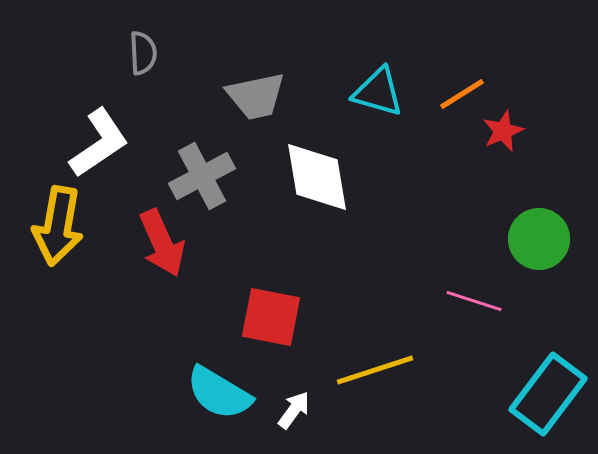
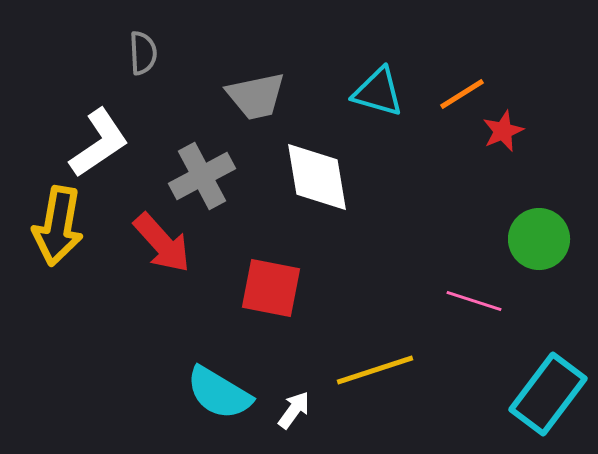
red arrow: rotated 18 degrees counterclockwise
red square: moved 29 px up
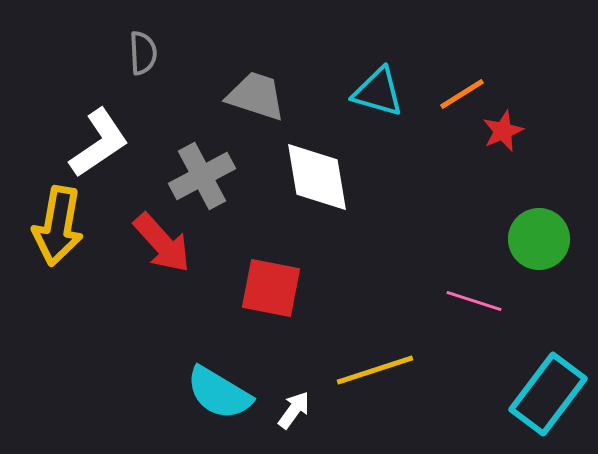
gray trapezoid: rotated 150 degrees counterclockwise
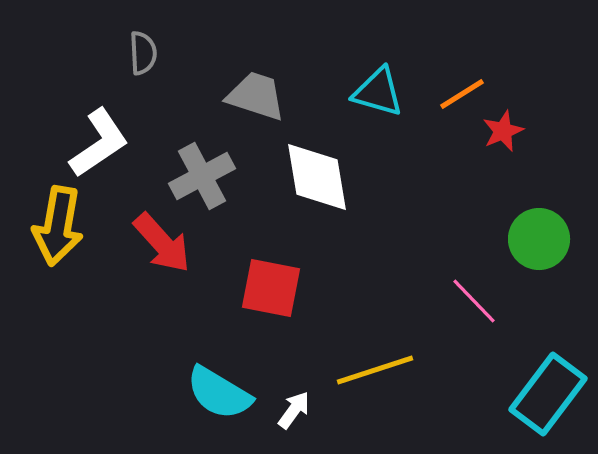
pink line: rotated 28 degrees clockwise
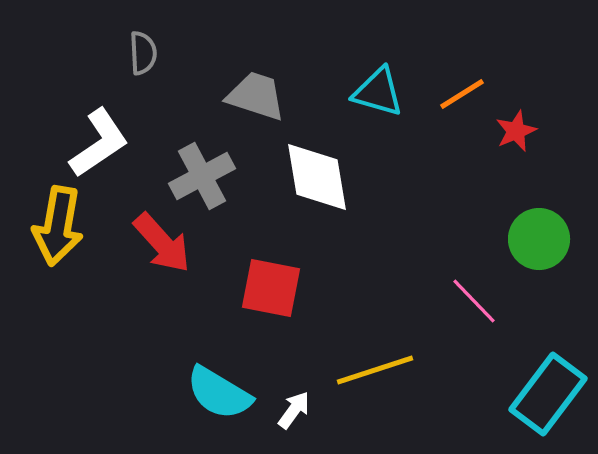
red star: moved 13 px right
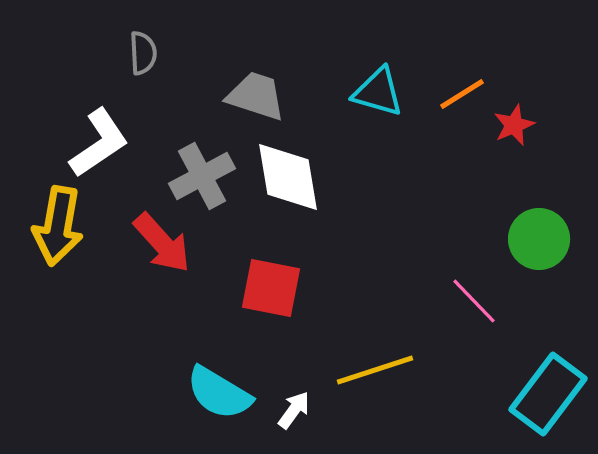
red star: moved 2 px left, 6 px up
white diamond: moved 29 px left
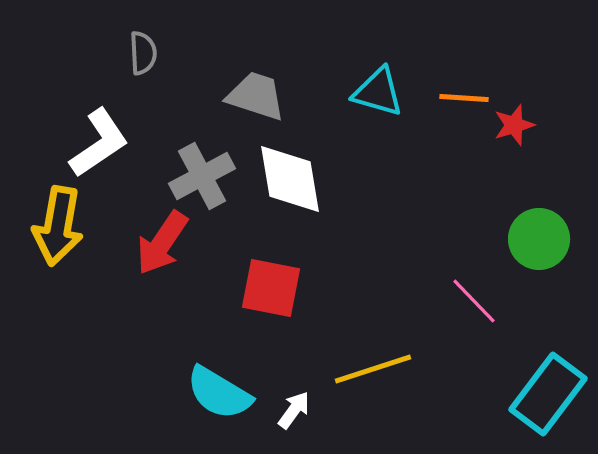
orange line: moved 2 px right, 4 px down; rotated 36 degrees clockwise
red star: rotated 6 degrees clockwise
white diamond: moved 2 px right, 2 px down
red arrow: rotated 76 degrees clockwise
yellow line: moved 2 px left, 1 px up
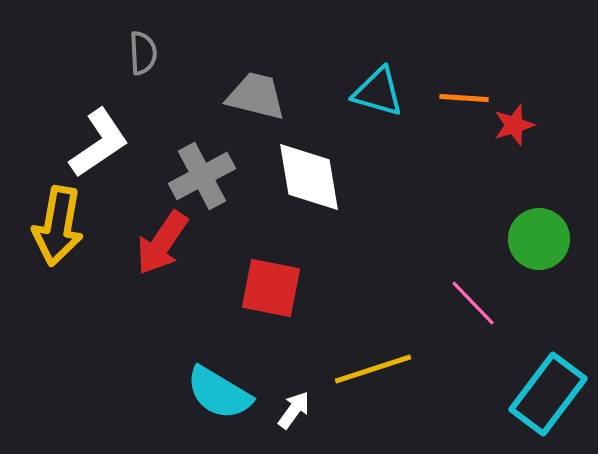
gray trapezoid: rotated 4 degrees counterclockwise
white diamond: moved 19 px right, 2 px up
pink line: moved 1 px left, 2 px down
